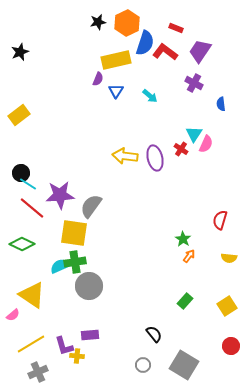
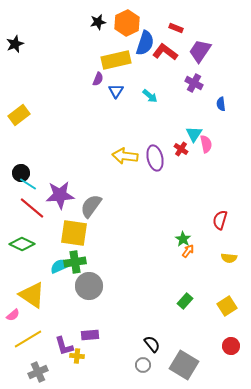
black star at (20, 52): moved 5 px left, 8 px up
pink semicircle at (206, 144): rotated 36 degrees counterclockwise
orange arrow at (189, 256): moved 1 px left, 5 px up
black semicircle at (154, 334): moved 2 px left, 10 px down
yellow line at (31, 344): moved 3 px left, 5 px up
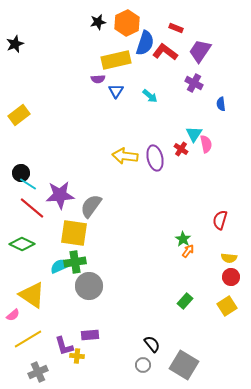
purple semicircle at (98, 79): rotated 64 degrees clockwise
red circle at (231, 346): moved 69 px up
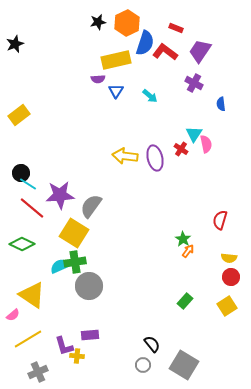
yellow square at (74, 233): rotated 24 degrees clockwise
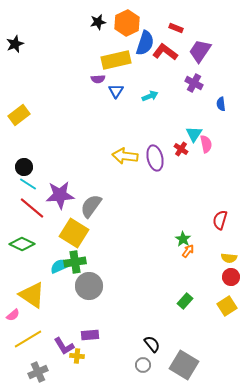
cyan arrow at (150, 96): rotated 63 degrees counterclockwise
black circle at (21, 173): moved 3 px right, 6 px up
purple L-shape at (64, 346): rotated 15 degrees counterclockwise
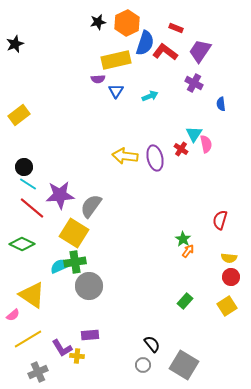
purple L-shape at (64, 346): moved 2 px left, 2 px down
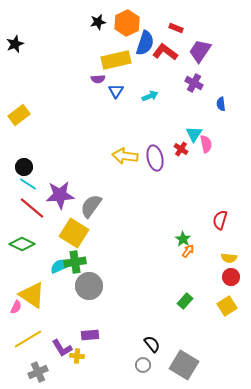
pink semicircle at (13, 315): moved 3 px right, 8 px up; rotated 24 degrees counterclockwise
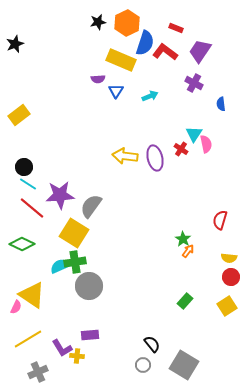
yellow rectangle at (116, 60): moved 5 px right; rotated 36 degrees clockwise
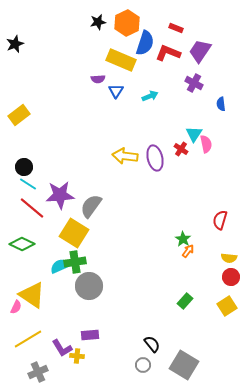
red L-shape at (165, 52): moved 3 px right, 1 px down; rotated 15 degrees counterclockwise
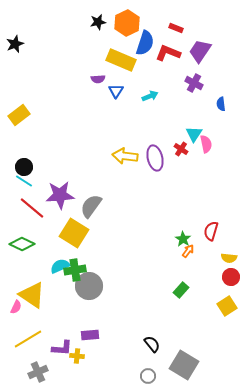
cyan line at (28, 184): moved 4 px left, 3 px up
red semicircle at (220, 220): moved 9 px left, 11 px down
green cross at (75, 262): moved 8 px down
green rectangle at (185, 301): moved 4 px left, 11 px up
purple L-shape at (62, 348): rotated 55 degrees counterclockwise
gray circle at (143, 365): moved 5 px right, 11 px down
